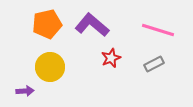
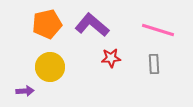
red star: rotated 18 degrees clockwise
gray rectangle: rotated 66 degrees counterclockwise
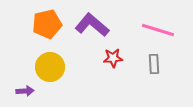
red star: moved 2 px right
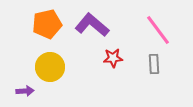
pink line: rotated 36 degrees clockwise
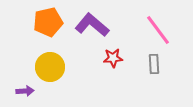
orange pentagon: moved 1 px right, 2 px up
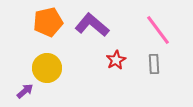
red star: moved 3 px right, 2 px down; rotated 24 degrees counterclockwise
yellow circle: moved 3 px left, 1 px down
purple arrow: rotated 36 degrees counterclockwise
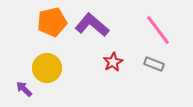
orange pentagon: moved 4 px right
red star: moved 3 px left, 2 px down
gray rectangle: rotated 66 degrees counterclockwise
purple arrow: moved 1 px left, 2 px up; rotated 96 degrees counterclockwise
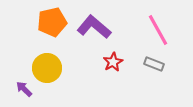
purple L-shape: moved 2 px right, 2 px down
pink line: rotated 8 degrees clockwise
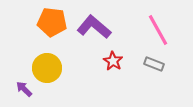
orange pentagon: rotated 20 degrees clockwise
red star: moved 1 px up; rotated 12 degrees counterclockwise
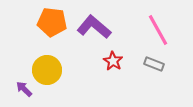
yellow circle: moved 2 px down
